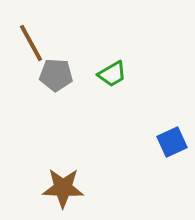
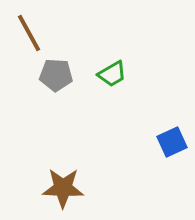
brown line: moved 2 px left, 10 px up
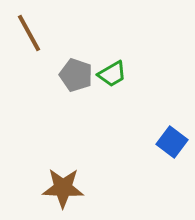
gray pentagon: moved 20 px right; rotated 16 degrees clockwise
blue square: rotated 28 degrees counterclockwise
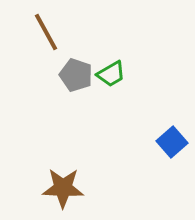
brown line: moved 17 px right, 1 px up
green trapezoid: moved 1 px left
blue square: rotated 12 degrees clockwise
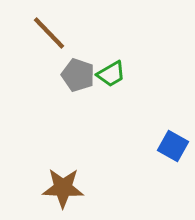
brown line: moved 3 px right, 1 px down; rotated 15 degrees counterclockwise
gray pentagon: moved 2 px right
blue square: moved 1 px right, 4 px down; rotated 20 degrees counterclockwise
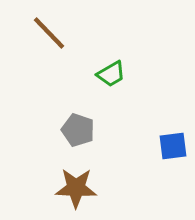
gray pentagon: moved 55 px down
blue square: rotated 36 degrees counterclockwise
brown star: moved 13 px right
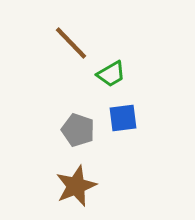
brown line: moved 22 px right, 10 px down
blue square: moved 50 px left, 28 px up
brown star: moved 2 px up; rotated 24 degrees counterclockwise
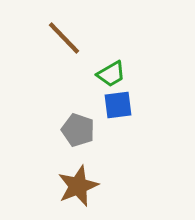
brown line: moved 7 px left, 5 px up
blue square: moved 5 px left, 13 px up
brown star: moved 2 px right
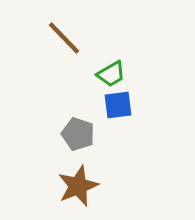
gray pentagon: moved 4 px down
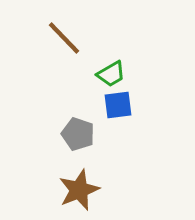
brown star: moved 1 px right, 4 px down
